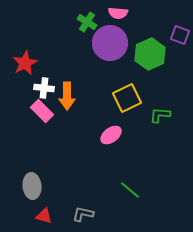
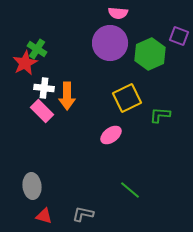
green cross: moved 50 px left, 27 px down
purple square: moved 1 px left, 1 px down
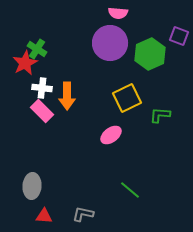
white cross: moved 2 px left
gray ellipse: rotated 10 degrees clockwise
red triangle: rotated 12 degrees counterclockwise
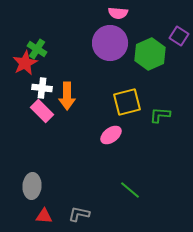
purple square: rotated 12 degrees clockwise
yellow square: moved 4 px down; rotated 12 degrees clockwise
gray L-shape: moved 4 px left
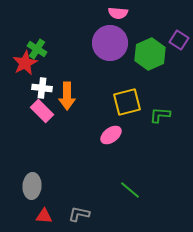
purple square: moved 4 px down
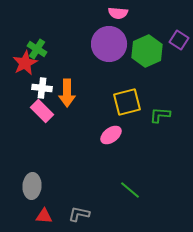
purple circle: moved 1 px left, 1 px down
green hexagon: moved 3 px left, 3 px up
orange arrow: moved 3 px up
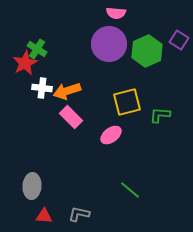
pink semicircle: moved 2 px left
orange arrow: moved 2 px up; rotated 72 degrees clockwise
pink rectangle: moved 29 px right, 6 px down
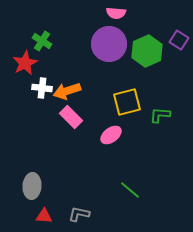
green cross: moved 5 px right, 8 px up
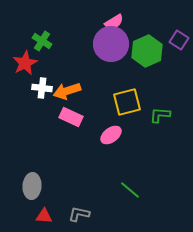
pink semicircle: moved 2 px left, 9 px down; rotated 36 degrees counterclockwise
purple circle: moved 2 px right
pink rectangle: rotated 20 degrees counterclockwise
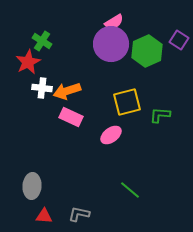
red star: moved 3 px right, 1 px up
